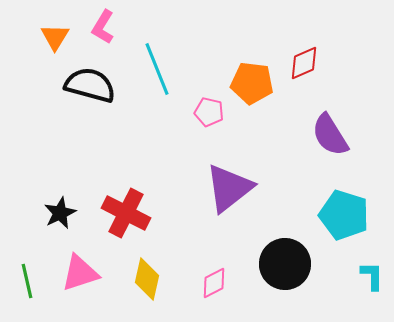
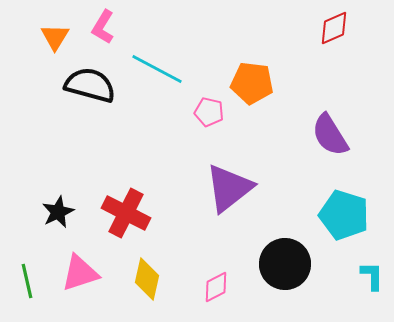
red diamond: moved 30 px right, 35 px up
cyan line: rotated 40 degrees counterclockwise
black star: moved 2 px left, 1 px up
pink diamond: moved 2 px right, 4 px down
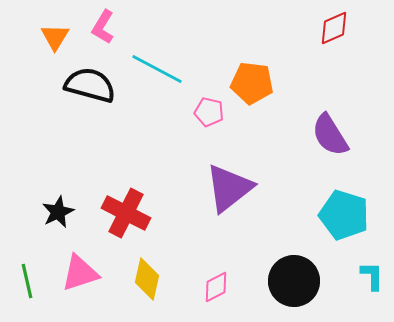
black circle: moved 9 px right, 17 px down
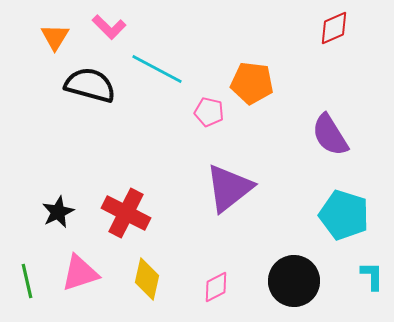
pink L-shape: moved 6 px right; rotated 76 degrees counterclockwise
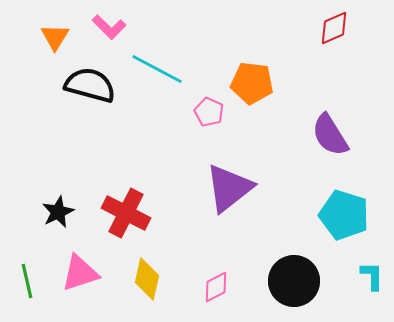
pink pentagon: rotated 12 degrees clockwise
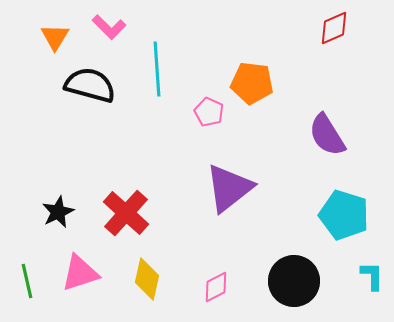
cyan line: rotated 58 degrees clockwise
purple semicircle: moved 3 px left
red cross: rotated 15 degrees clockwise
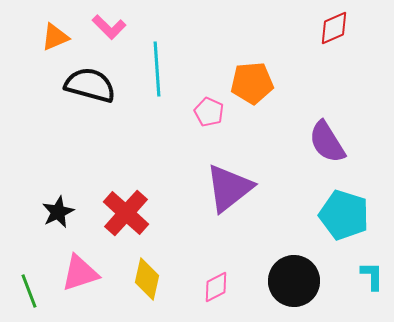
orange triangle: rotated 36 degrees clockwise
orange pentagon: rotated 12 degrees counterclockwise
purple semicircle: moved 7 px down
green line: moved 2 px right, 10 px down; rotated 8 degrees counterclockwise
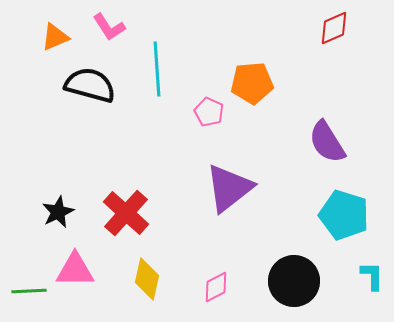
pink L-shape: rotated 12 degrees clockwise
pink triangle: moved 5 px left, 3 px up; rotated 18 degrees clockwise
green line: rotated 72 degrees counterclockwise
